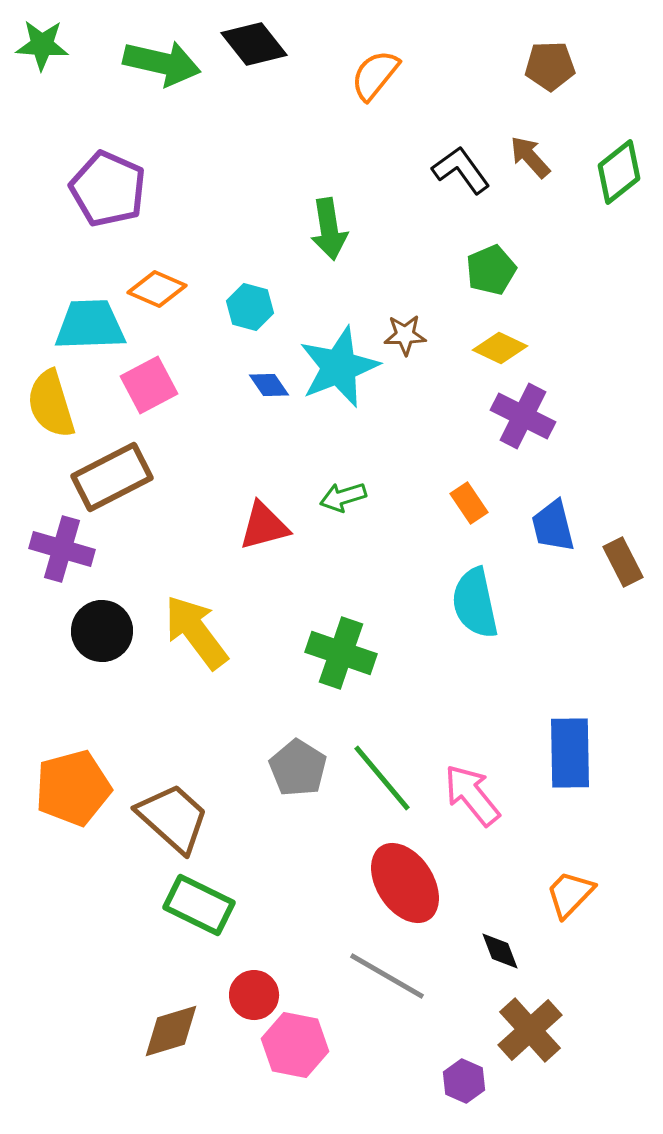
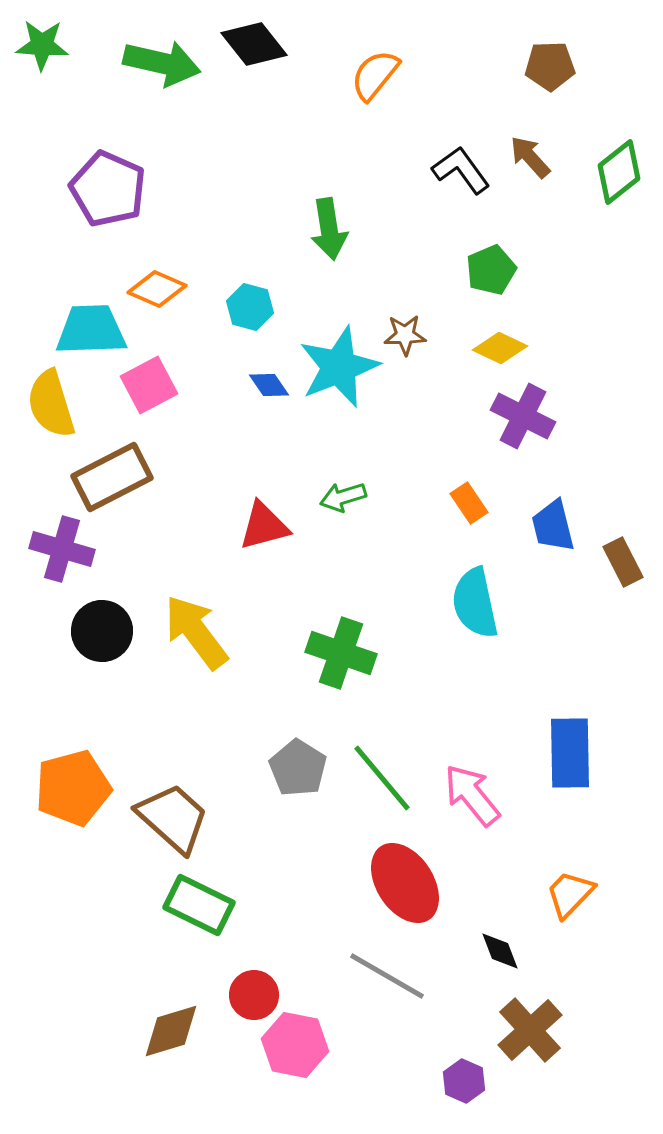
cyan trapezoid at (90, 325): moved 1 px right, 5 px down
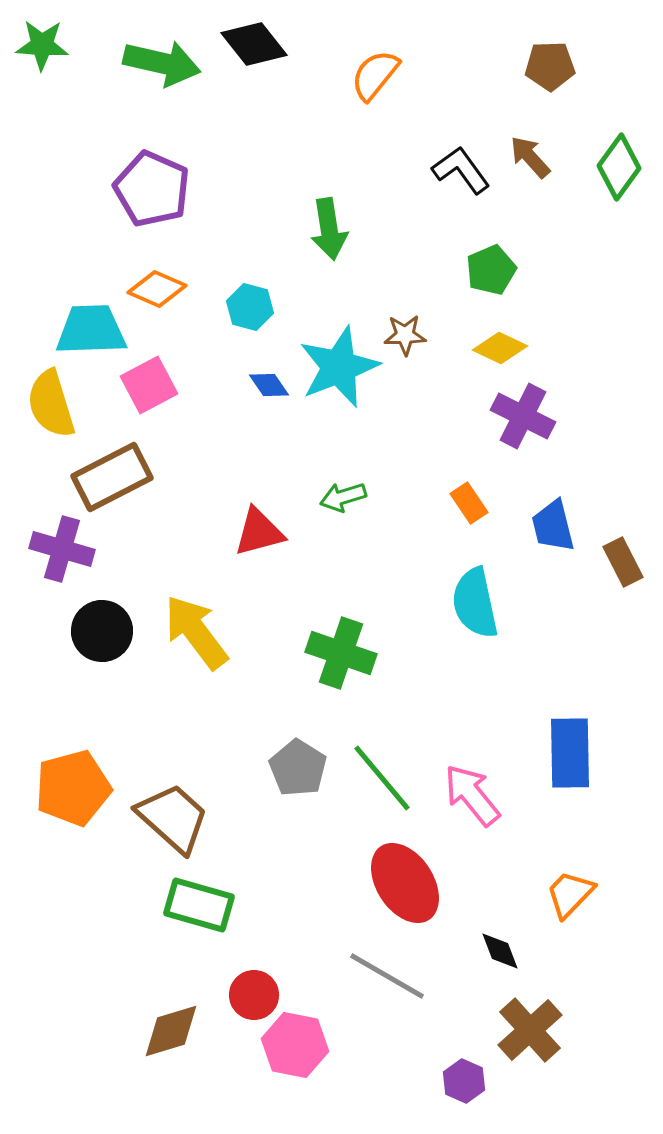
green diamond at (619, 172): moved 5 px up; rotated 16 degrees counterclockwise
purple pentagon at (108, 189): moved 44 px right
red triangle at (264, 526): moved 5 px left, 6 px down
green rectangle at (199, 905): rotated 10 degrees counterclockwise
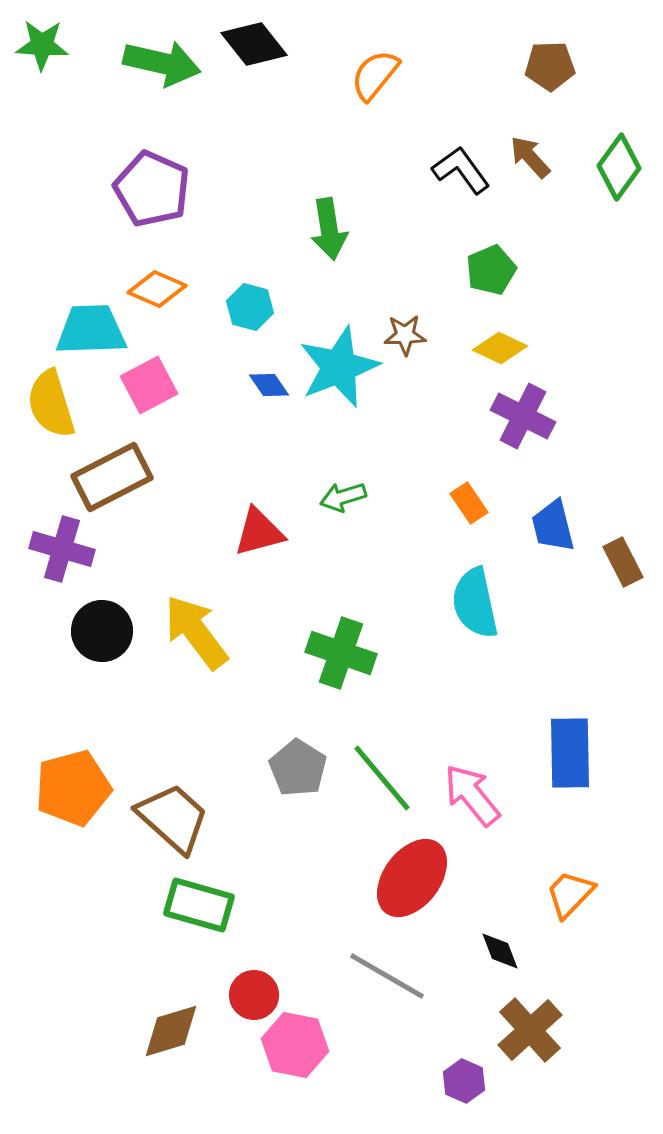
red ellipse at (405, 883): moved 7 px right, 5 px up; rotated 70 degrees clockwise
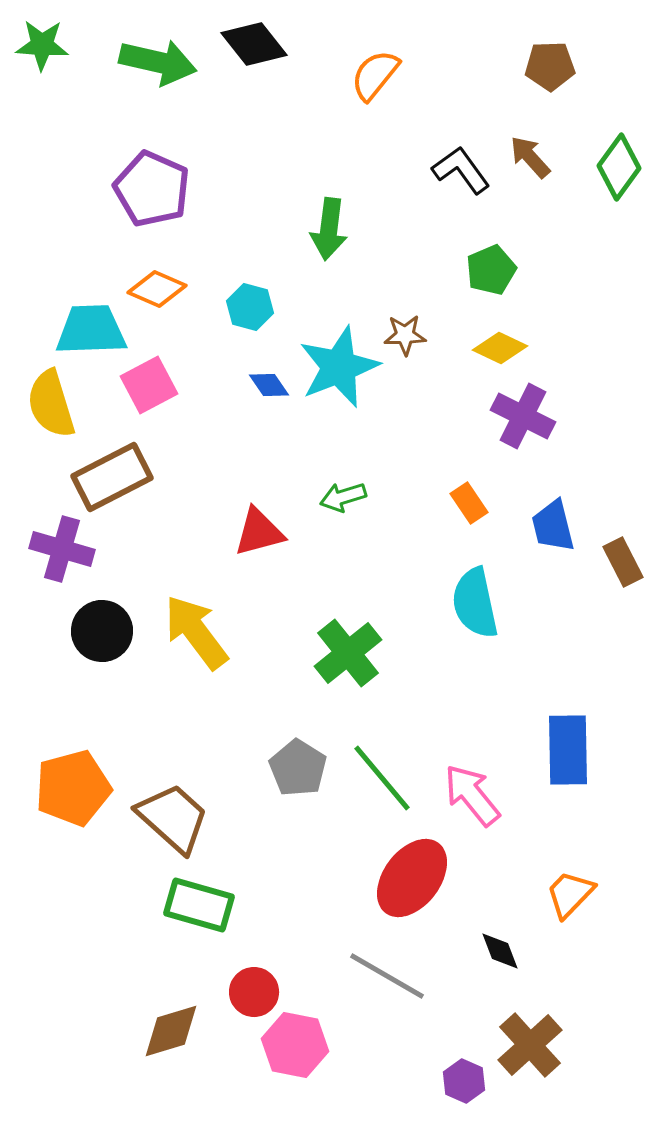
green arrow at (162, 63): moved 4 px left, 1 px up
green arrow at (329, 229): rotated 16 degrees clockwise
green cross at (341, 653): moved 7 px right; rotated 32 degrees clockwise
blue rectangle at (570, 753): moved 2 px left, 3 px up
red circle at (254, 995): moved 3 px up
brown cross at (530, 1030): moved 15 px down
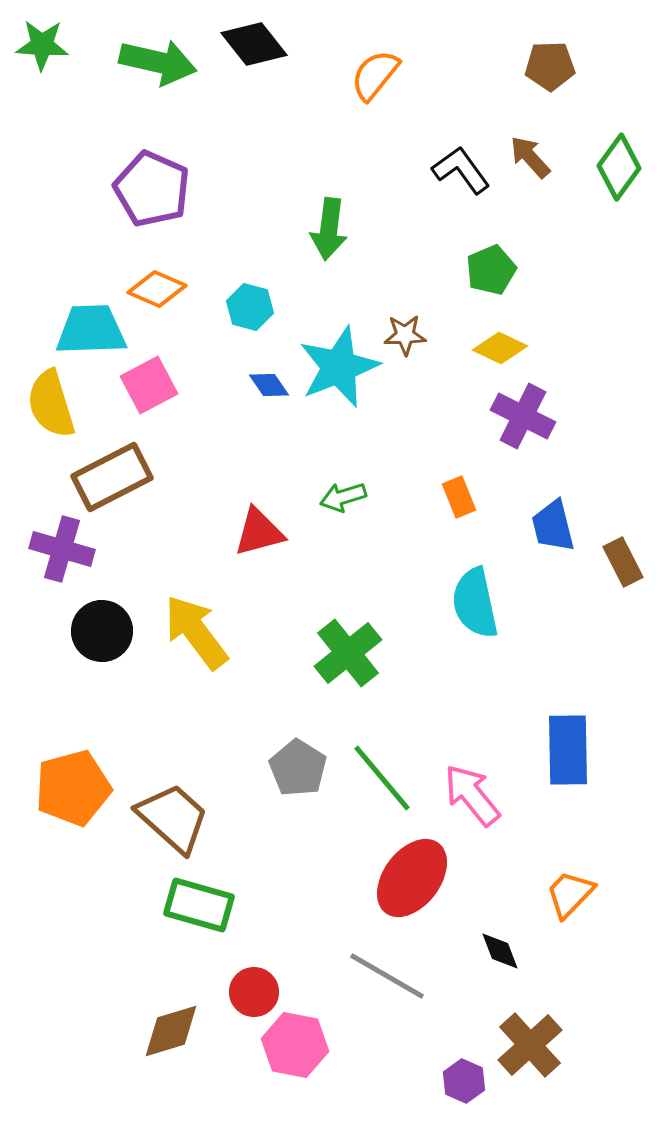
orange rectangle at (469, 503): moved 10 px left, 6 px up; rotated 12 degrees clockwise
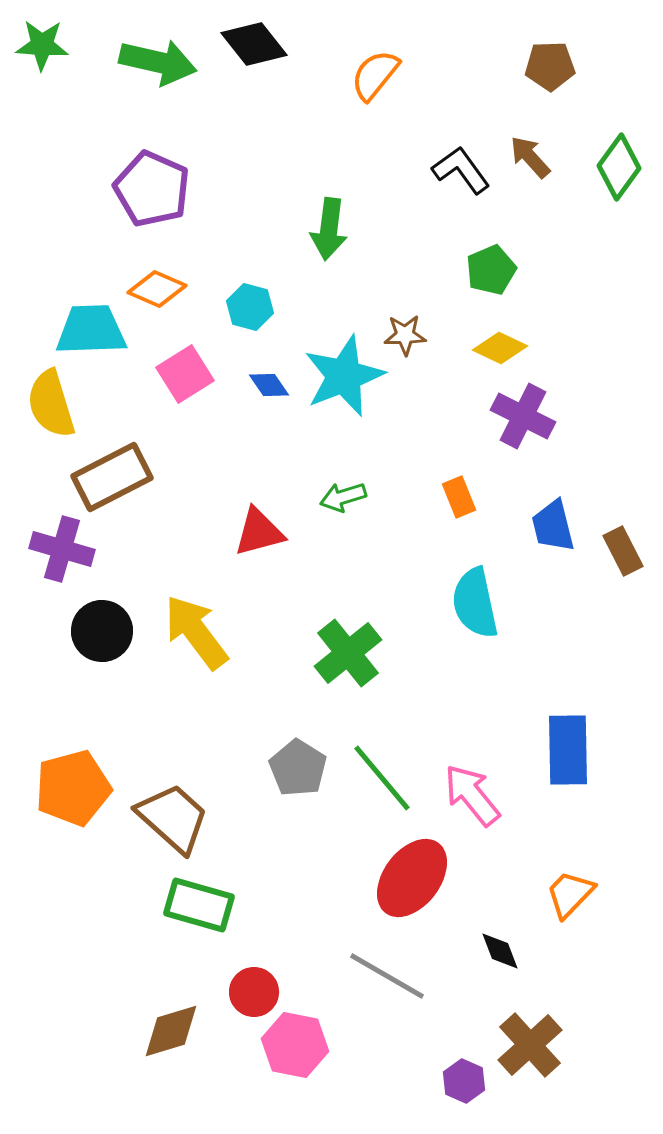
cyan star at (339, 367): moved 5 px right, 9 px down
pink square at (149, 385): moved 36 px right, 11 px up; rotated 4 degrees counterclockwise
brown rectangle at (623, 562): moved 11 px up
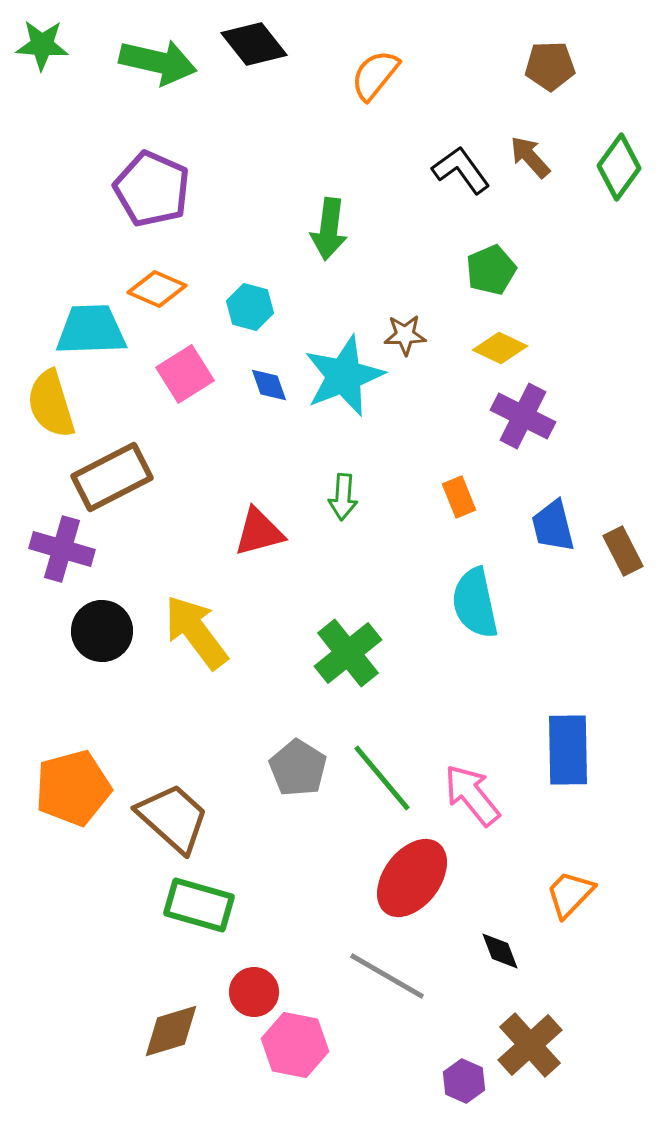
blue diamond at (269, 385): rotated 15 degrees clockwise
green arrow at (343, 497): rotated 69 degrees counterclockwise
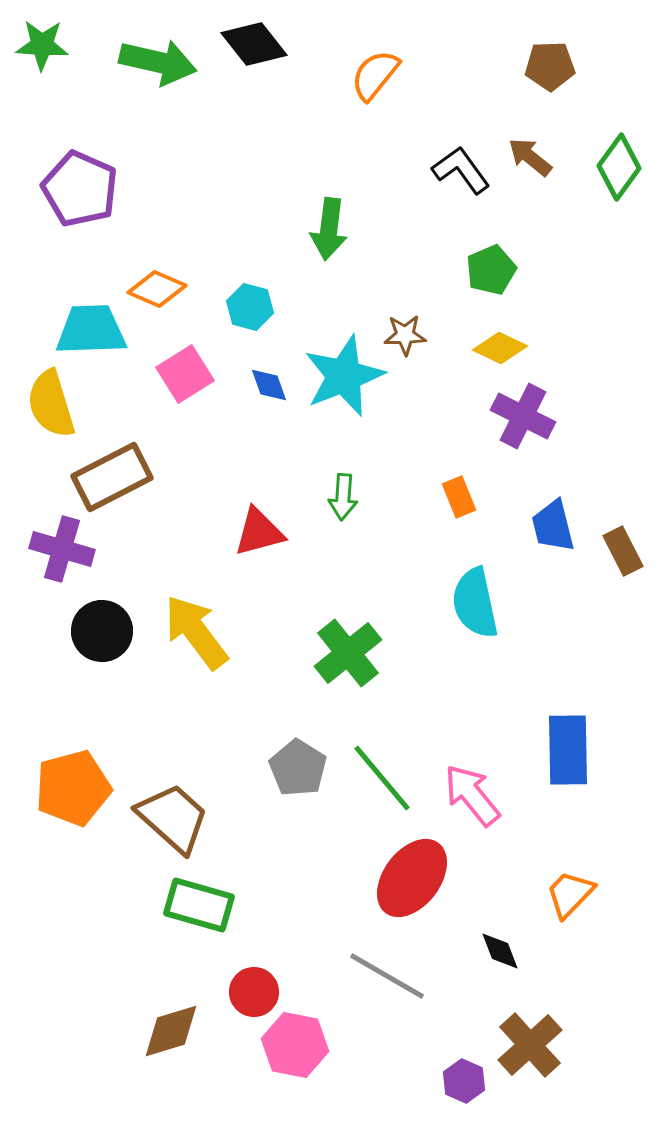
brown arrow at (530, 157): rotated 9 degrees counterclockwise
purple pentagon at (152, 189): moved 72 px left
